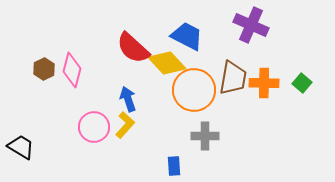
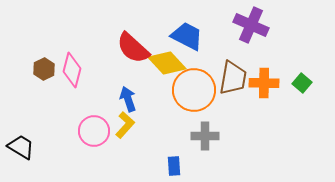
pink circle: moved 4 px down
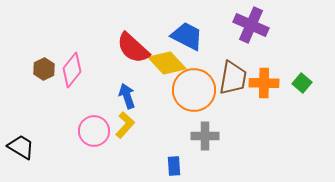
pink diamond: rotated 24 degrees clockwise
blue arrow: moved 1 px left, 3 px up
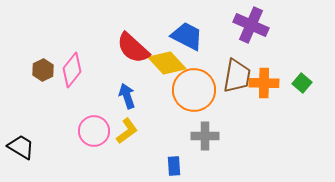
brown hexagon: moved 1 px left, 1 px down
brown trapezoid: moved 4 px right, 2 px up
yellow L-shape: moved 2 px right, 6 px down; rotated 12 degrees clockwise
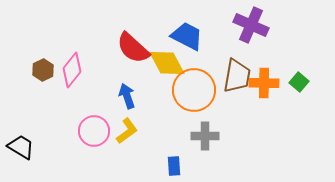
yellow diamond: rotated 15 degrees clockwise
green square: moved 3 px left, 1 px up
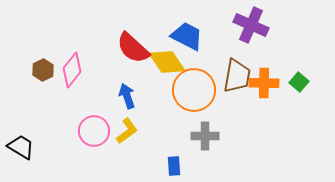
yellow diamond: moved 1 px up; rotated 6 degrees counterclockwise
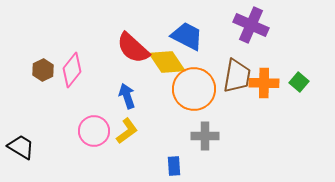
orange circle: moved 1 px up
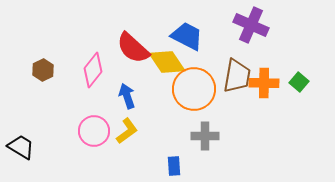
pink diamond: moved 21 px right
